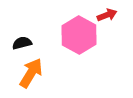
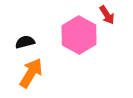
red arrow: rotated 78 degrees clockwise
black semicircle: moved 3 px right, 1 px up
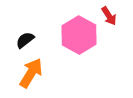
red arrow: moved 2 px right, 1 px down
black semicircle: moved 2 px up; rotated 24 degrees counterclockwise
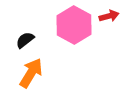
red arrow: rotated 72 degrees counterclockwise
pink hexagon: moved 5 px left, 10 px up
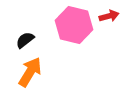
pink hexagon: rotated 15 degrees counterclockwise
orange arrow: moved 1 px left, 1 px up
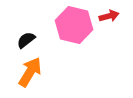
black semicircle: moved 1 px right
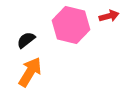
pink hexagon: moved 3 px left
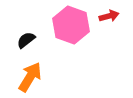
pink hexagon: rotated 6 degrees clockwise
orange arrow: moved 5 px down
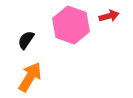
black semicircle: rotated 18 degrees counterclockwise
